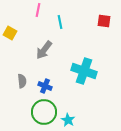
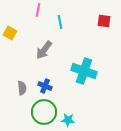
gray semicircle: moved 7 px down
cyan star: rotated 24 degrees counterclockwise
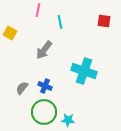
gray semicircle: rotated 136 degrees counterclockwise
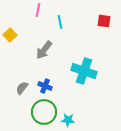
yellow square: moved 2 px down; rotated 16 degrees clockwise
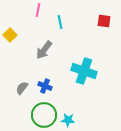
green circle: moved 3 px down
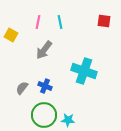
pink line: moved 12 px down
yellow square: moved 1 px right; rotated 16 degrees counterclockwise
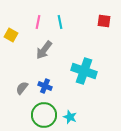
cyan star: moved 2 px right, 3 px up; rotated 16 degrees clockwise
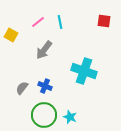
pink line: rotated 40 degrees clockwise
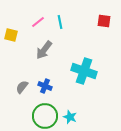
yellow square: rotated 16 degrees counterclockwise
gray semicircle: moved 1 px up
green circle: moved 1 px right, 1 px down
